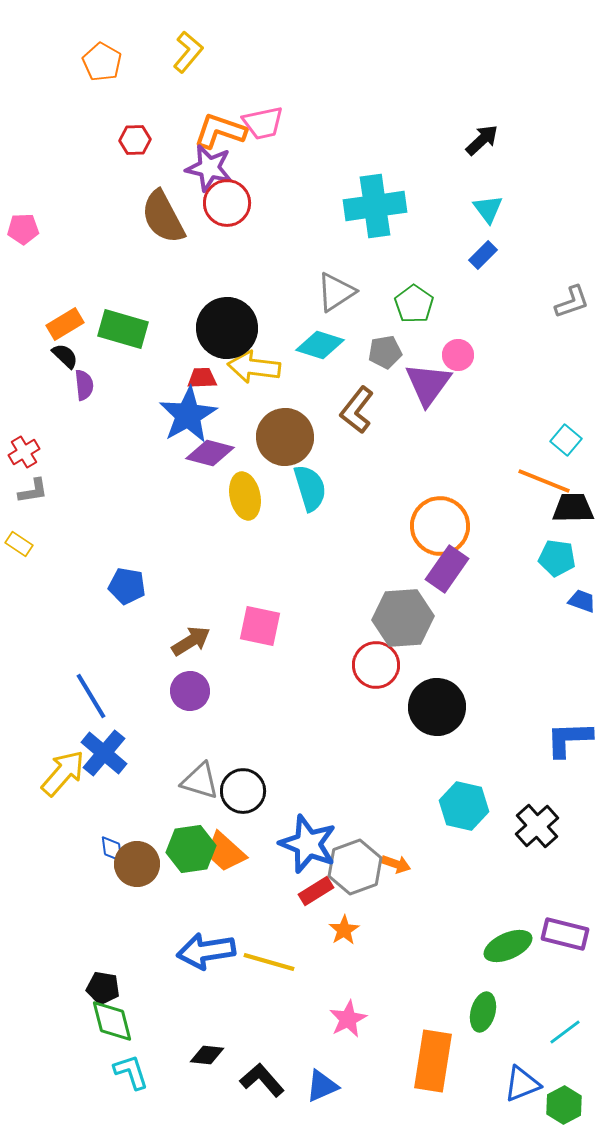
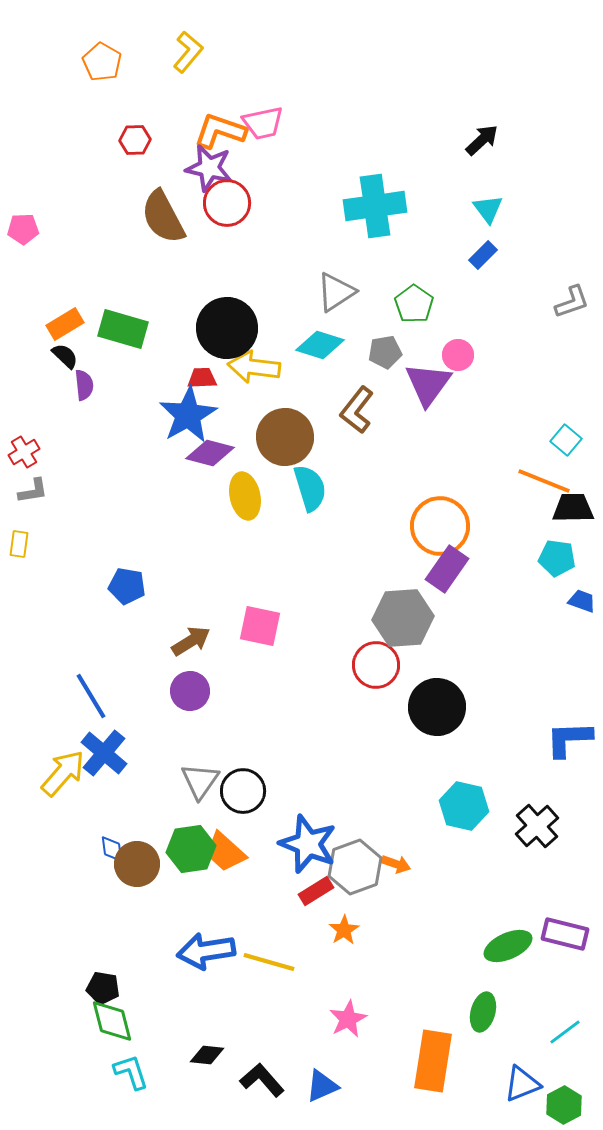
yellow rectangle at (19, 544): rotated 64 degrees clockwise
gray triangle at (200, 781): rotated 48 degrees clockwise
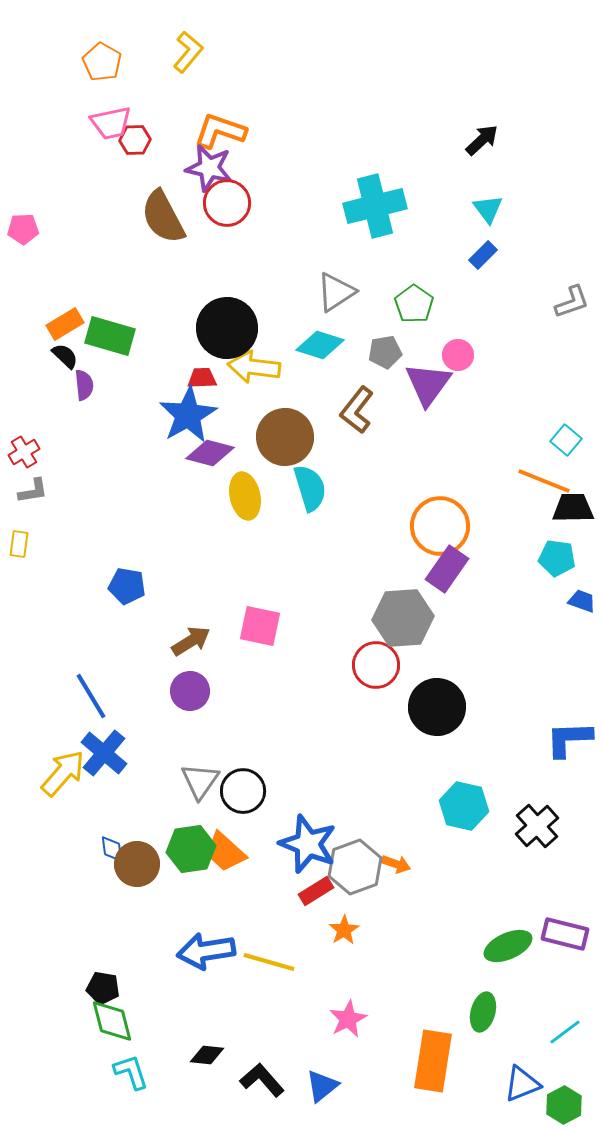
pink trapezoid at (263, 123): moved 152 px left
cyan cross at (375, 206): rotated 6 degrees counterclockwise
green rectangle at (123, 329): moved 13 px left, 7 px down
blue triangle at (322, 1086): rotated 15 degrees counterclockwise
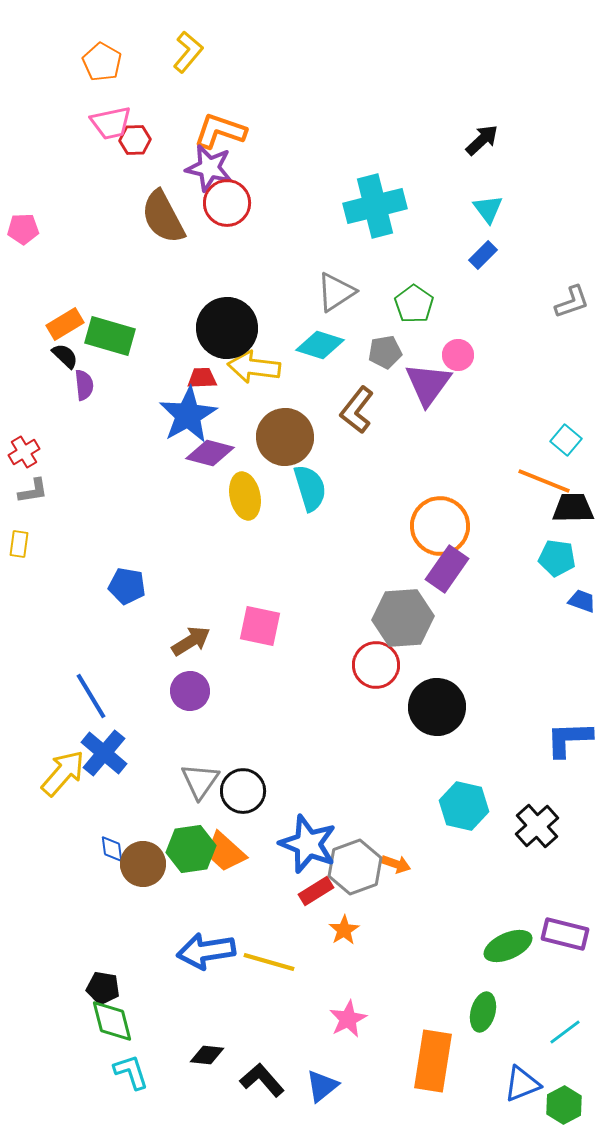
brown circle at (137, 864): moved 6 px right
